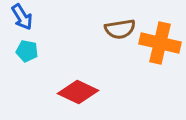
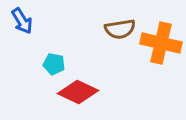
blue arrow: moved 4 px down
orange cross: moved 1 px right
cyan pentagon: moved 27 px right, 13 px down
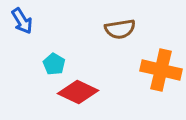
orange cross: moved 27 px down
cyan pentagon: rotated 20 degrees clockwise
